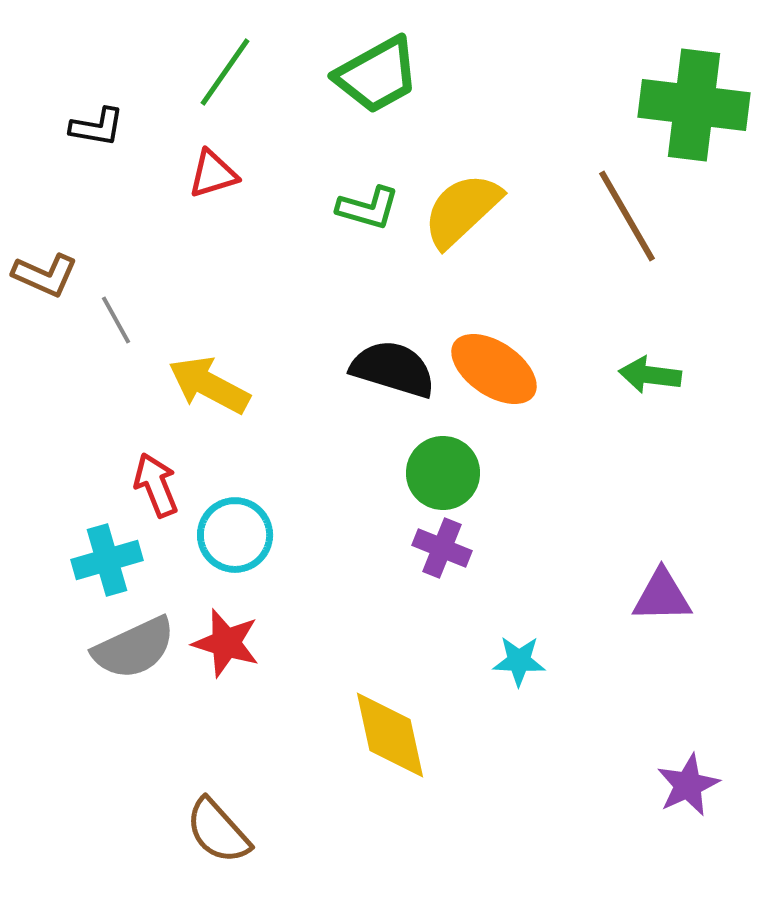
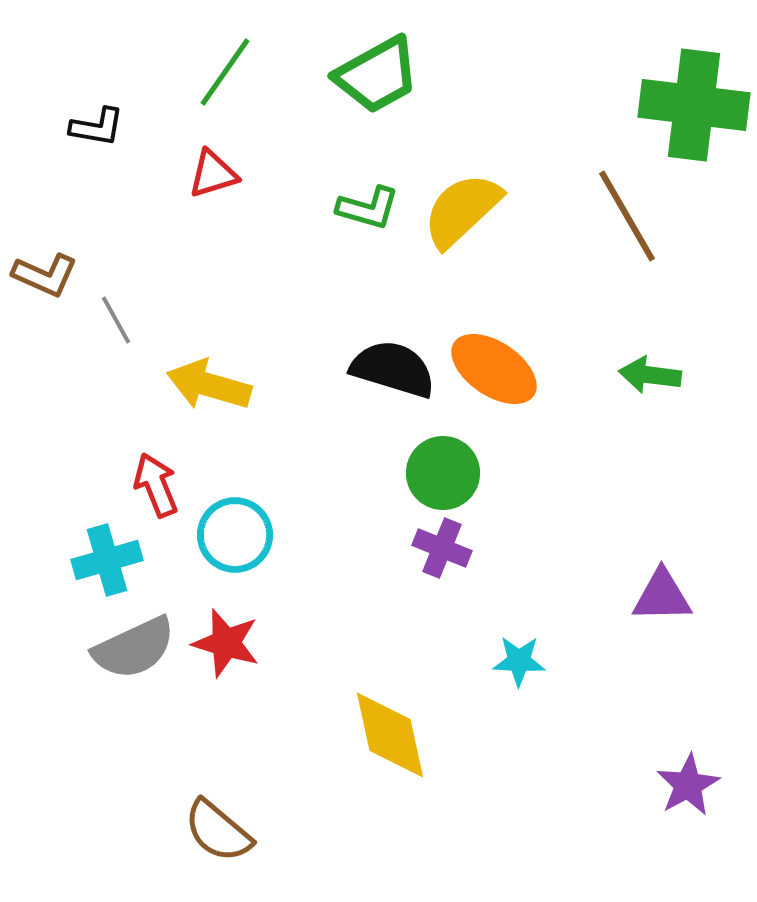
yellow arrow: rotated 12 degrees counterclockwise
purple star: rotated 4 degrees counterclockwise
brown semicircle: rotated 8 degrees counterclockwise
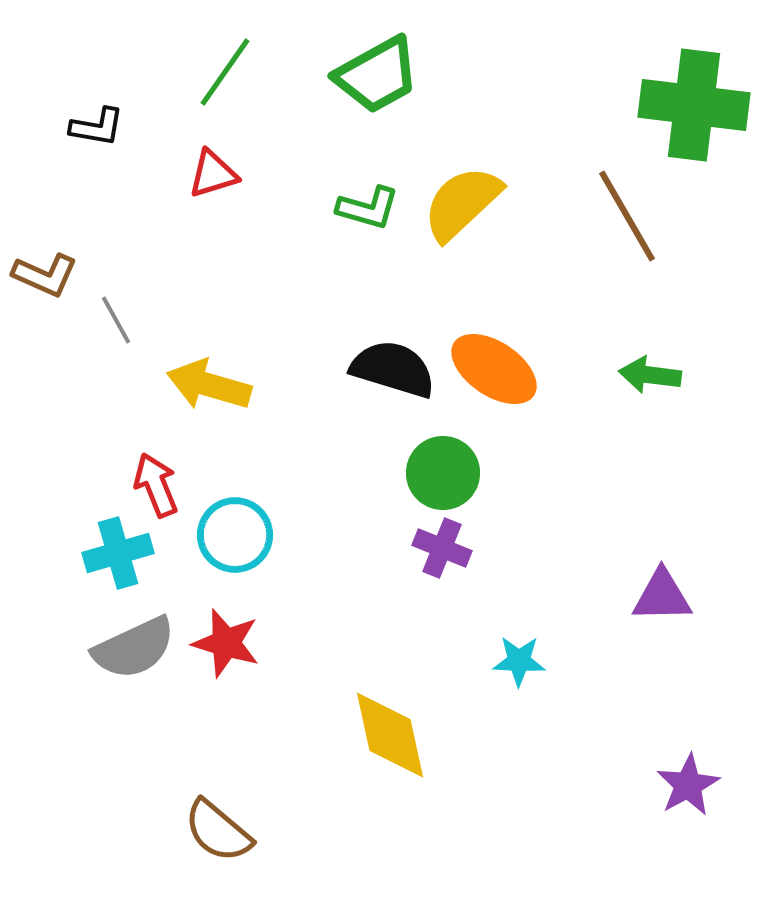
yellow semicircle: moved 7 px up
cyan cross: moved 11 px right, 7 px up
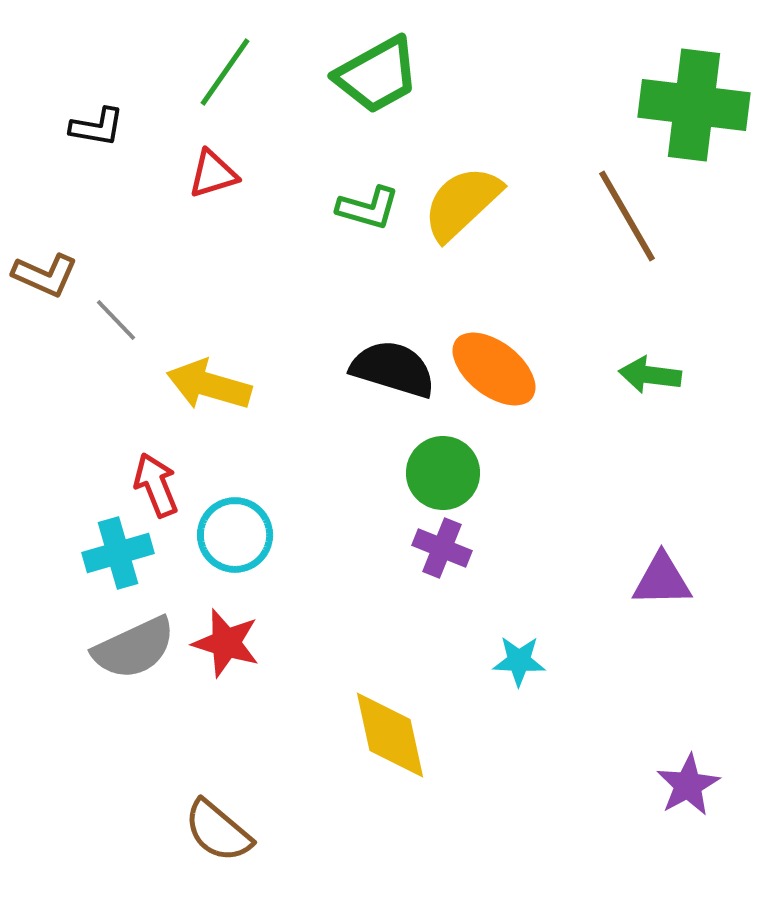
gray line: rotated 15 degrees counterclockwise
orange ellipse: rotated 4 degrees clockwise
purple triangle: moved 16 px up
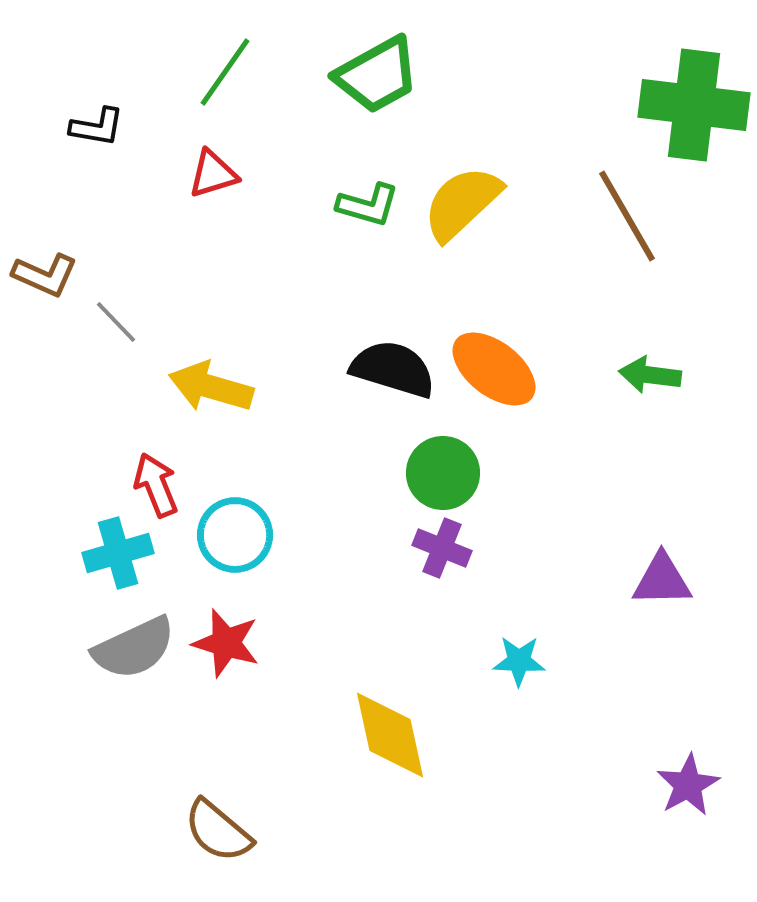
green L-shape: moved 3 px up
gray line: moved 2 px down
yellow arrow: moved 2 px right, 2 px down
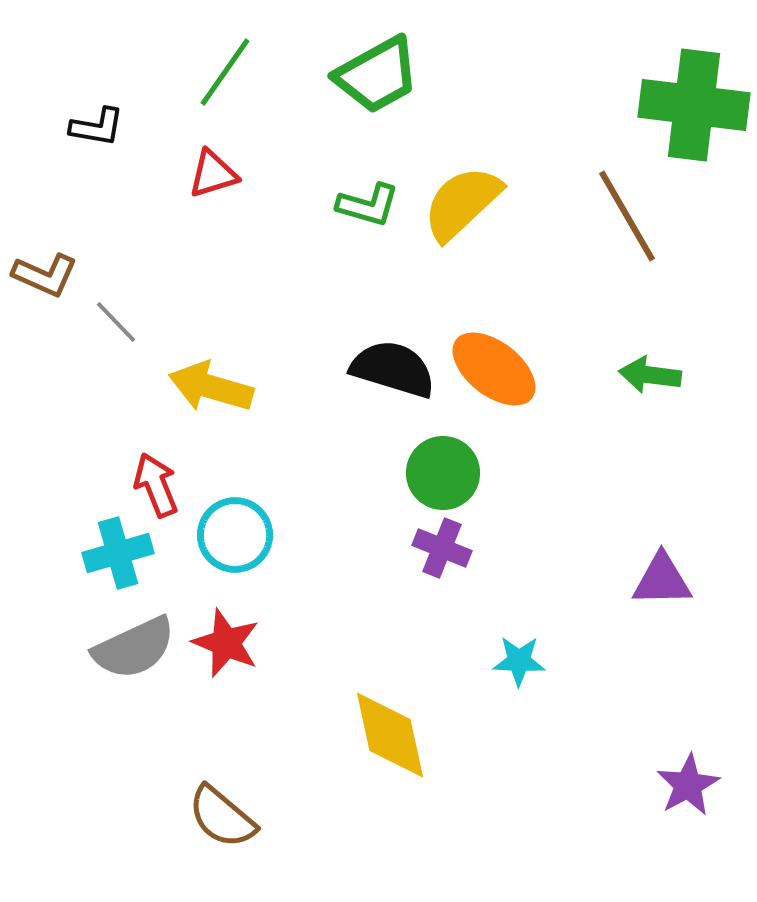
red star: rotated 6 degrees clockwise
brown semicircle: moved 4 px right, 14 px up
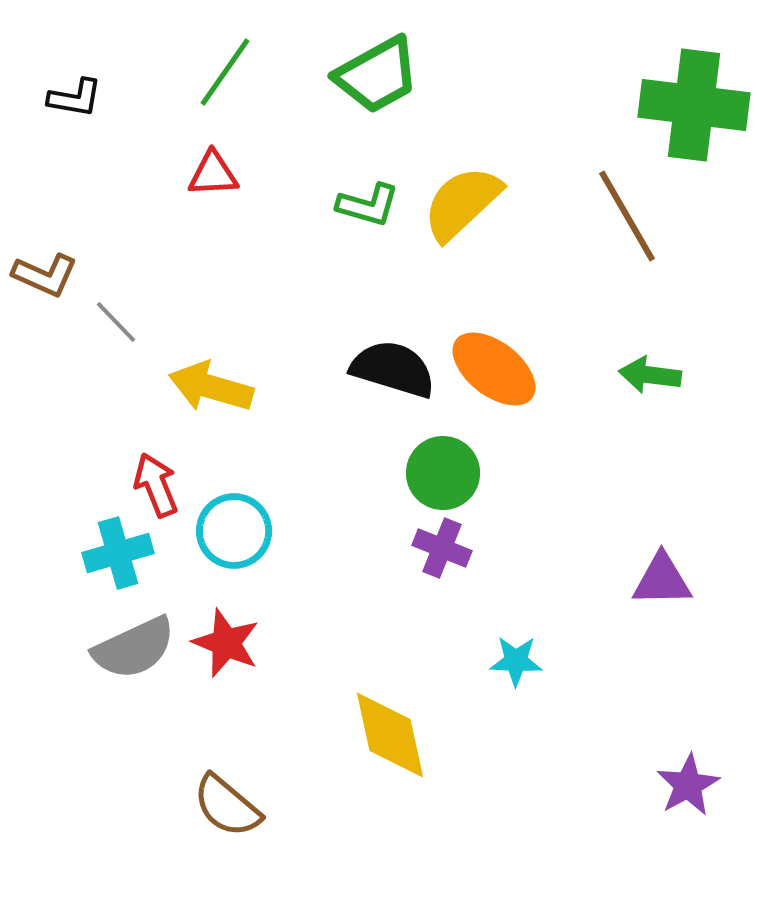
black L-shape: moved 22 px left, 29 px up
red triangle: rotated 14 degrees clockwise
cyan circle: moved 1 px left, 4 px up
cyan star: moved 3 px left
brown semicircle: moved 5 px right, 11 px up
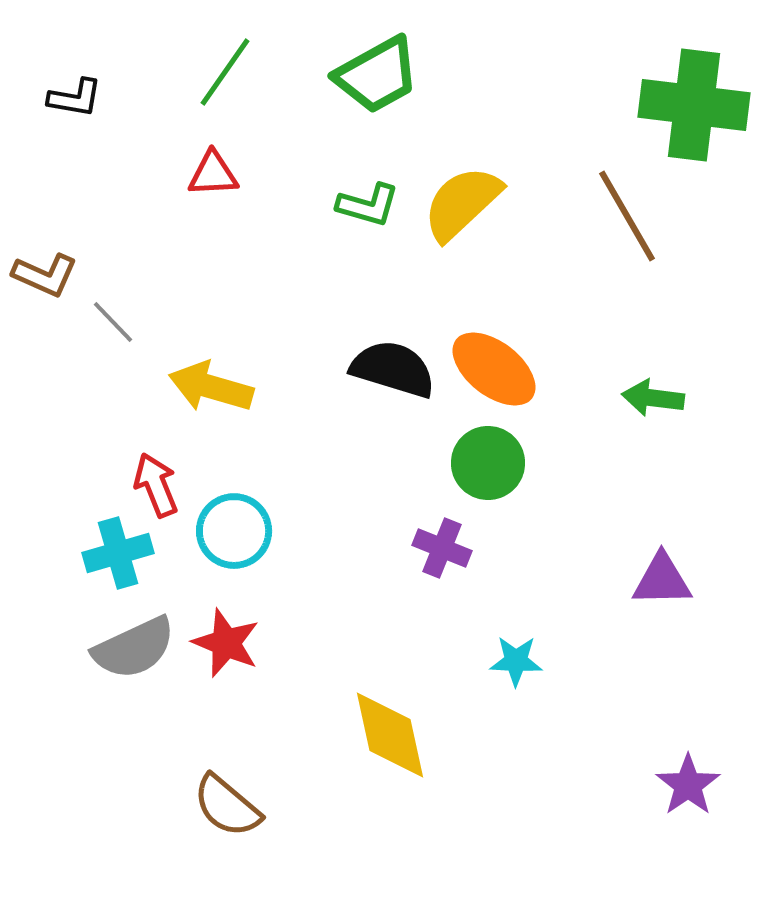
gray line: moved 3 px left
green arrow: moved 3 px right, 23 px down
green circle: moved 45 px right, 10 px up
purple star: rotated 6 degrees counterclockwise
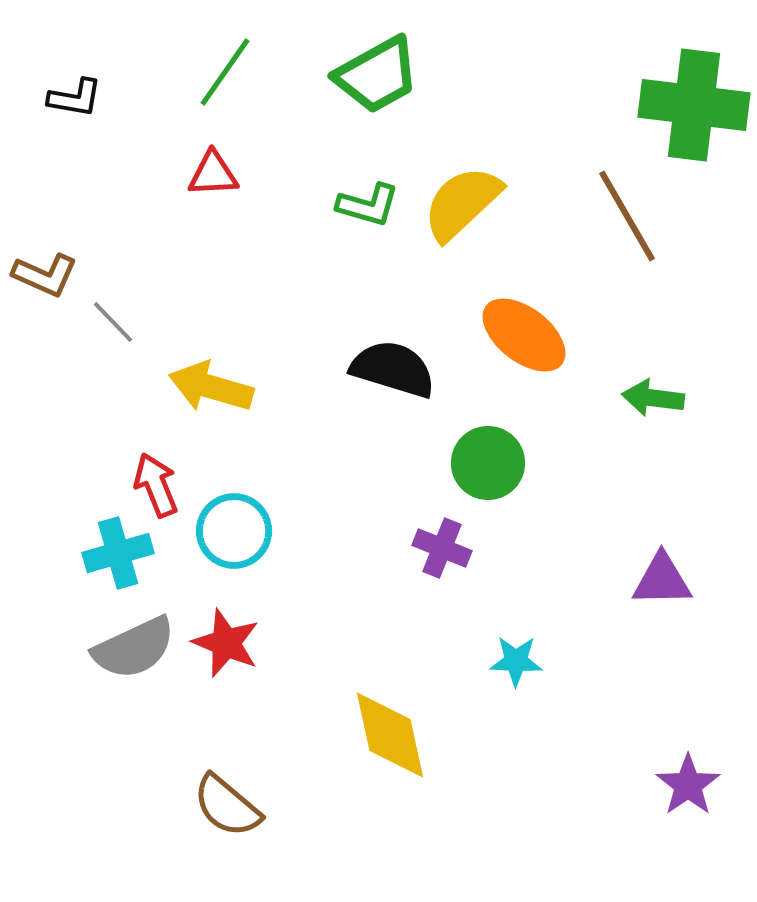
orange ellipse: moved 30 px right, 34 px up
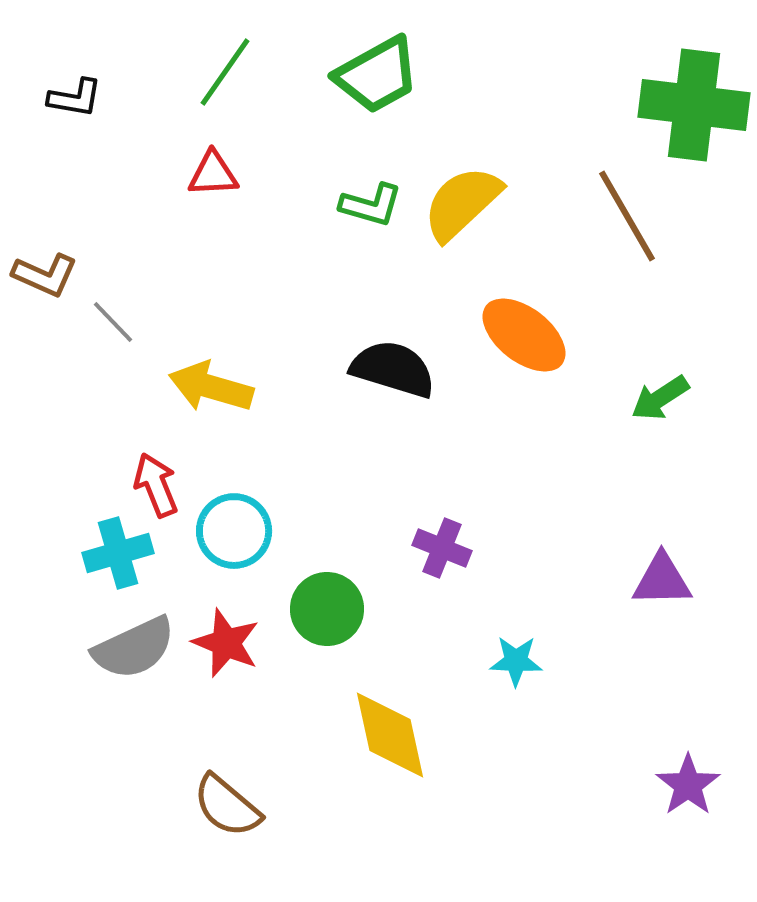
green L-shape: moved 3 px right
green arrow: moved 7 px right; rotated 40 degrees counterclockwise
green circle: moved 161 px left, 146 px down
